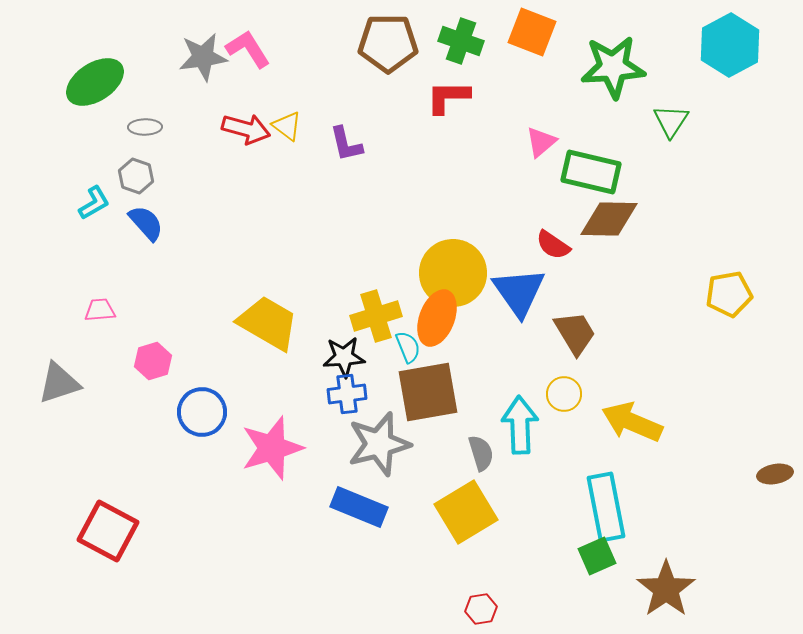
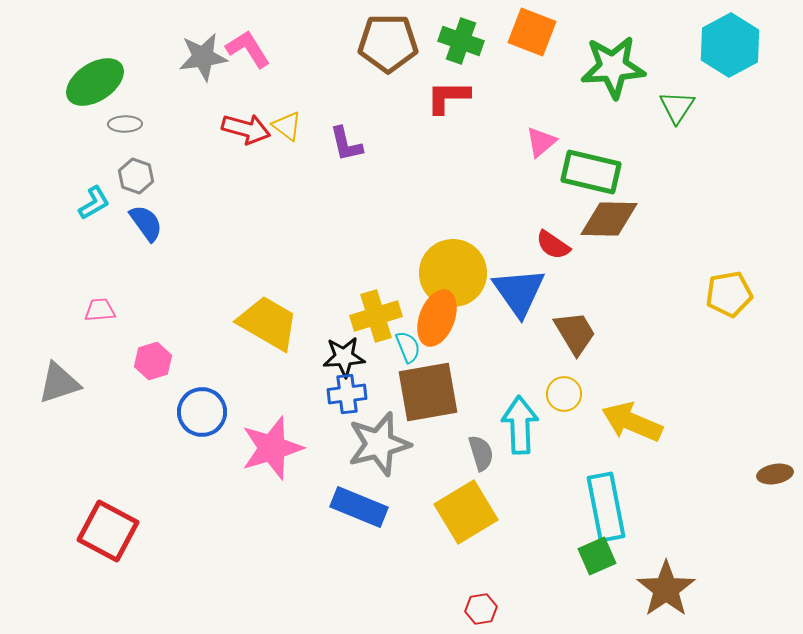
green triangle at (671, 121): moved 6 px right, 14 px up
gray ellipse at (145, 127): moved 20 px left, 3 px up
blue semicircle at (146, 223): rotated 6 degrees clockwise
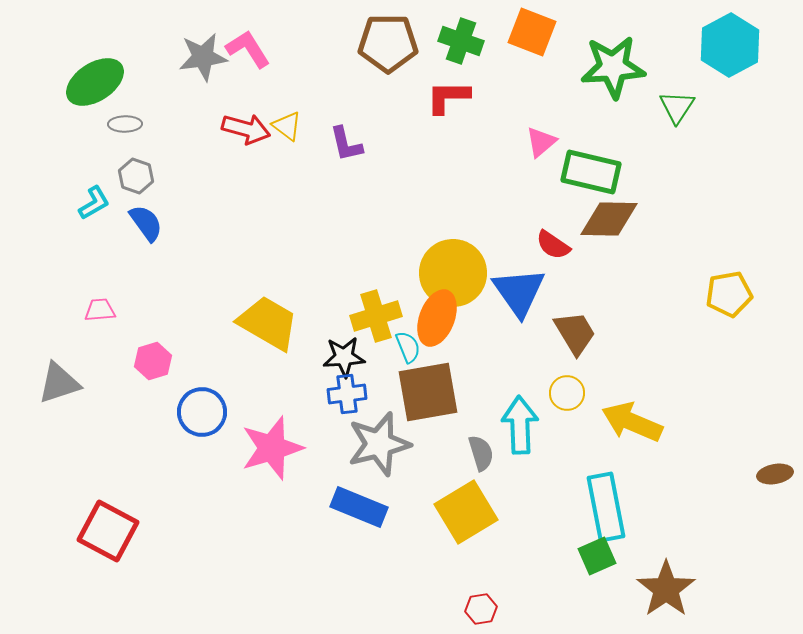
yellow circle at (564, 394): moved 3 px right, 1 px up
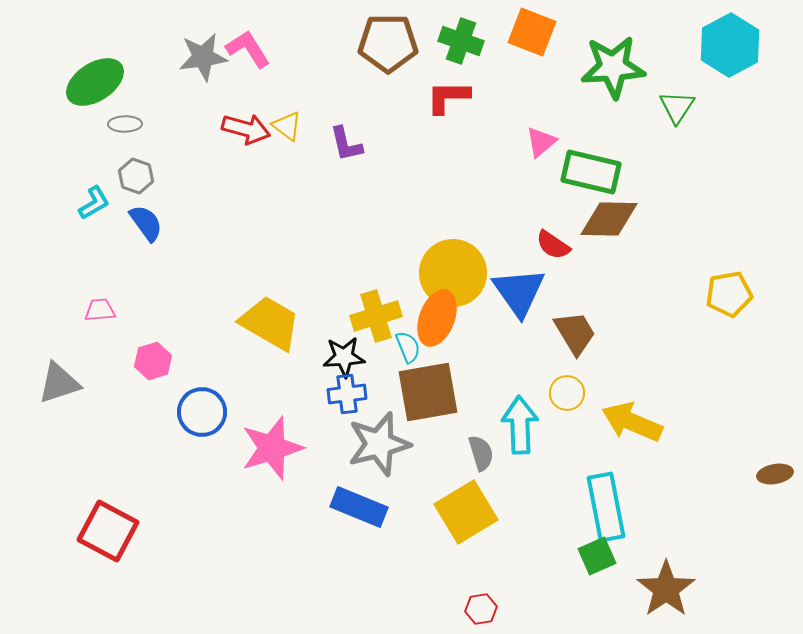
yellow trapezoid at (268, 323): moved 2 px right
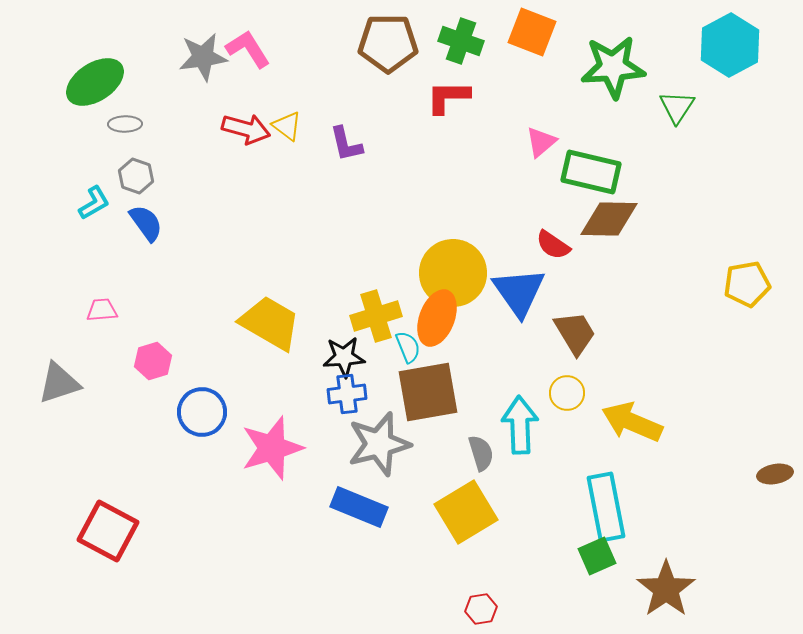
yellow pentagon at (729, 294): moved 18 px right, 10 px up
pink trapezoid at (100, 310): moved 2 px right
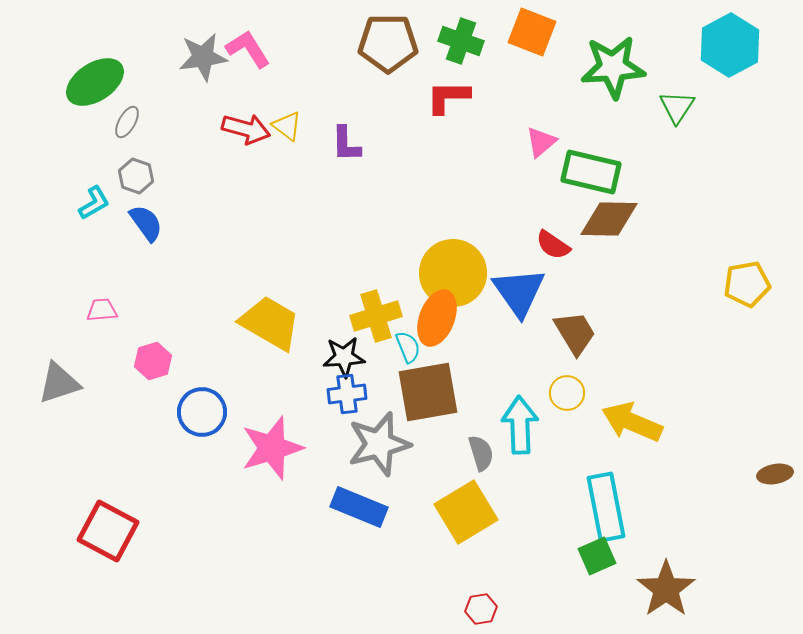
gray ellipse at (125, 124): moved 2 px right, 2 px up; rotated 60 degrees counterclockwise
purple L-shape at (346, 144): rotated 12 degrees clockwise
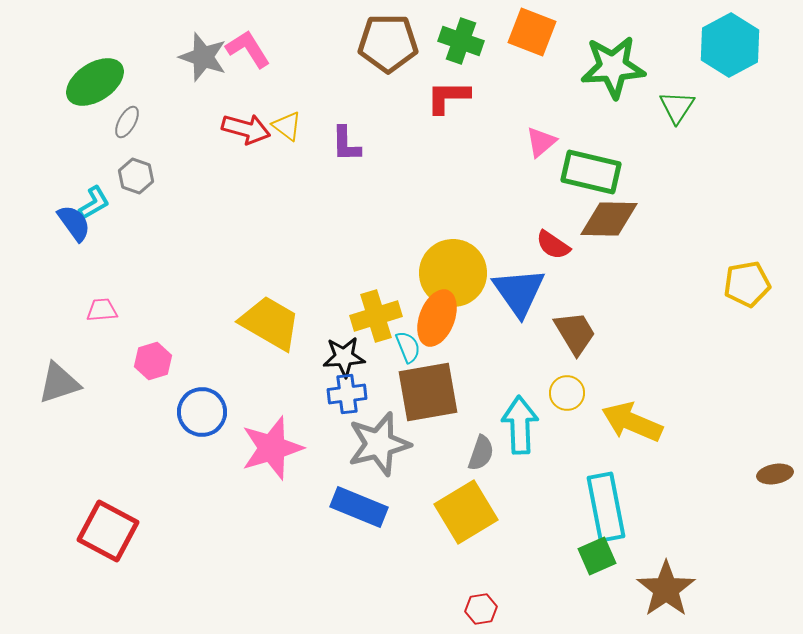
gray star at (203, 57): rotated 27 degrees clockwise
blue semicircle at (146, 223): moved 72 px left
gray semicircle at (481, 453): rotated 36 degrees clockwise
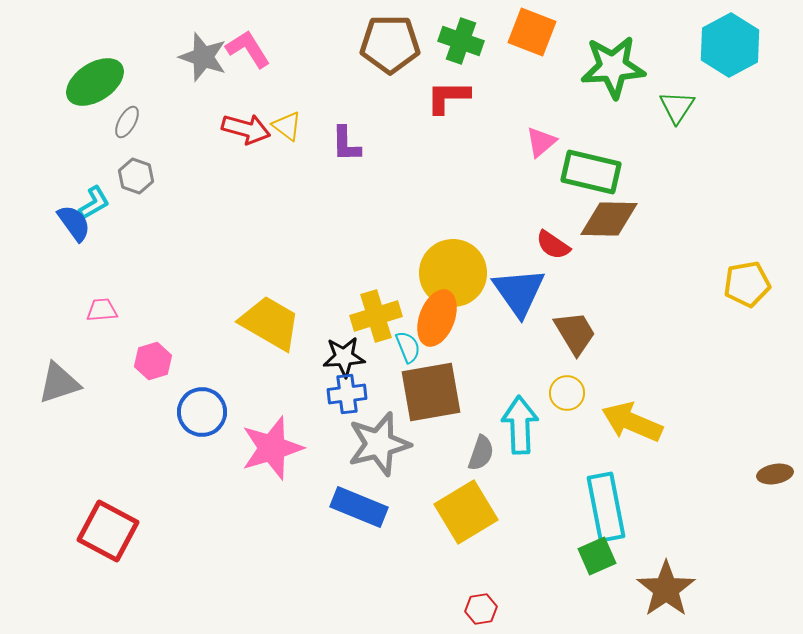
brown pentagon at (388, 43): moved 2 px right, 1 px down
brown square at (428, 392): moved 3 px right
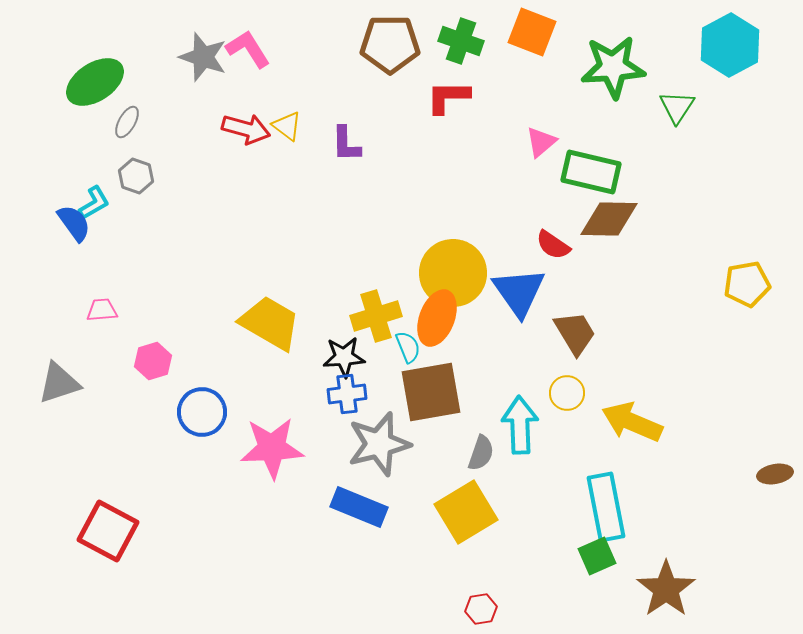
pink star at (272, 448): rotated 14 degrees clockwise
